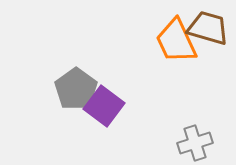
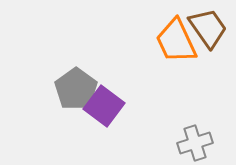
brown trapezoid: rotated 39 degrees clockwise
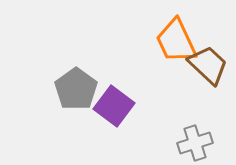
brown trapezoid: moved 37 px down; rotated 12 degrees counterclockwise
purple square: moved 10 px right
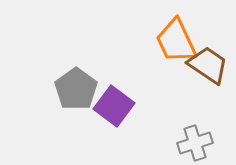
brown trapezoid: rotated 9 degrees counterclockwise
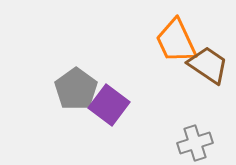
purple square: moved 5 px left, 1 px up
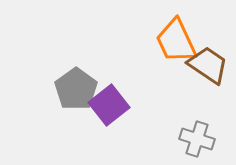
purple square: rotated 15 degrees clockwise
gray cross: moved 2 px right, 4 px up; rotated 36 degrees clockwise
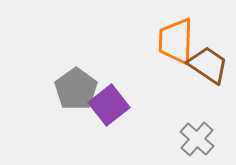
orange trapezoid: rotated 27 degrees clockwise
gray cross: rotated 24 degrees clockwise
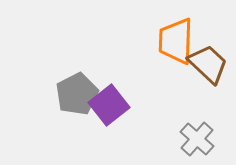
brown trapezoid: moved 1 px up; rotated 9 degrees clockwise
gray pentagon: moved 1 px right, 5 px down; rotated 9 degrees clockwise
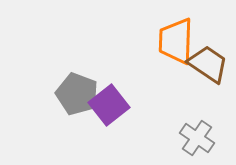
brown trapezoid: rotated 9 degrees counterclockwise
gray pentagon: rotated 24 degrees counterclockwise
gray cross: moved 1 px up; rotated 8 degrees counterclockwise
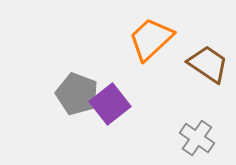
orange trapezoid: moved 25 px left, 2 px up; rotated 45 degrees clockwise
purple square: moved 1 px right, 1 px up
